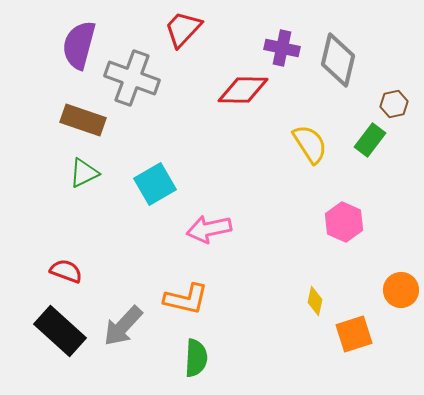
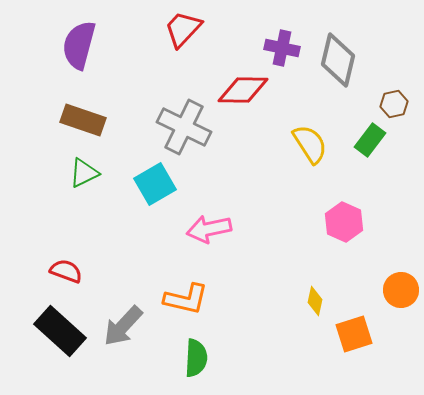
gray cross: moved 52 px right, 49 px down; rotated 6 degrees clockwise
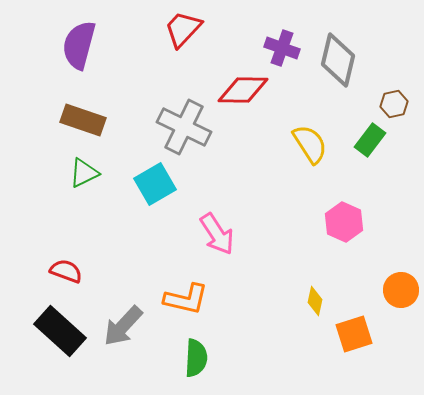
purple cross: rotated 8 degrees clockwise
pink arrow: moved 8 px right, 5 px down; rotated 111 degrees counterclockwise
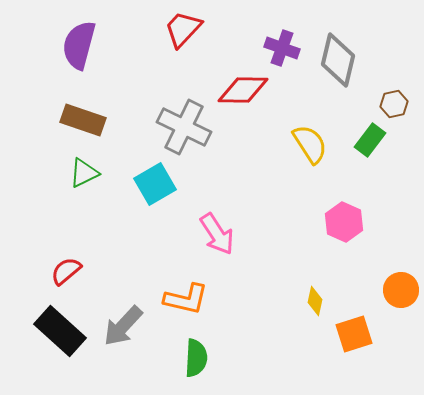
red semicircle: rotated 60 degrees counterclockwise
